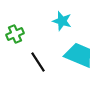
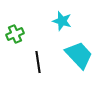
cyan trapezoid: rotated 24 degrees clockwise
black line: rotated 25 degrees clockwise
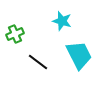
cyan trapezoid: rotated 16 degrees clockwise
black line: rotated 45 degrees counterclockwise
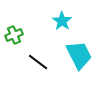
cyan star: rotated 18 degrees clockwise
green cross: moved 1 px left, 1 px down
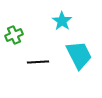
black line: rotated 40 degrees counterclockwise
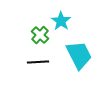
cyan star: moved 1 px left
green cross: moved 26 px right; rotated 24 degrees counterclockwise
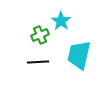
green cross: rotated 24 degrees clockwise
cyan trapezoid: rotated 140 degrees counterclockwise
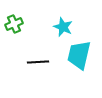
cyan star: moved 2 px right, 6 px down; rotated 12 degrees counterclockwise
green cross: moved 26 px left, 11 px up
